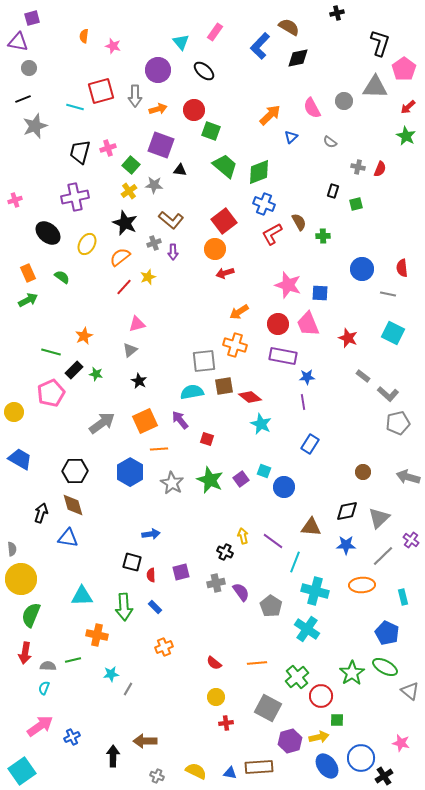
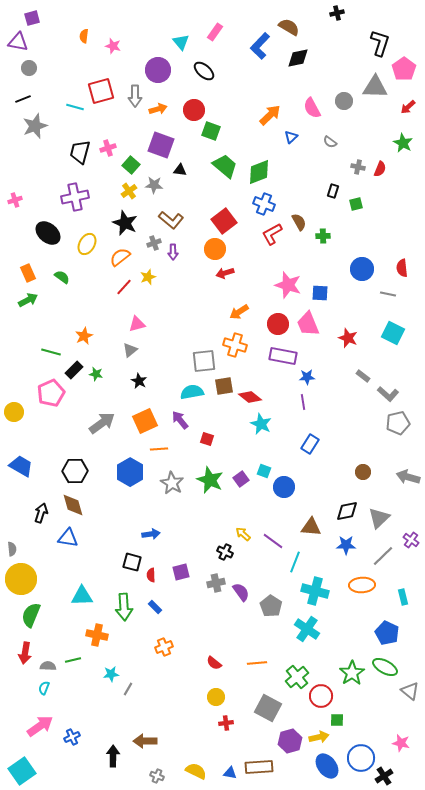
green star at (406, 136): moved 3 px left, 7 px down
blue trapezoid at (20, 459): moved 1 px right, 7 px down
yellow arrow at (243, 536): moved 2 px up; rotated 35 degrees counterclockwise
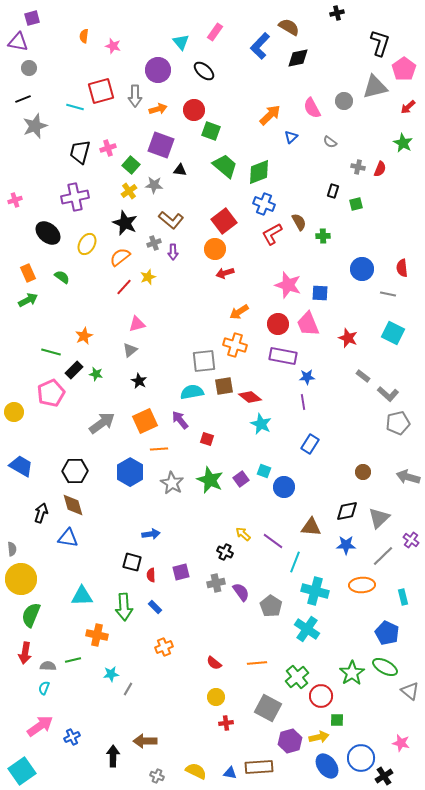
gray triangle at (375, 87): rotated 16 degrees counterclockwise
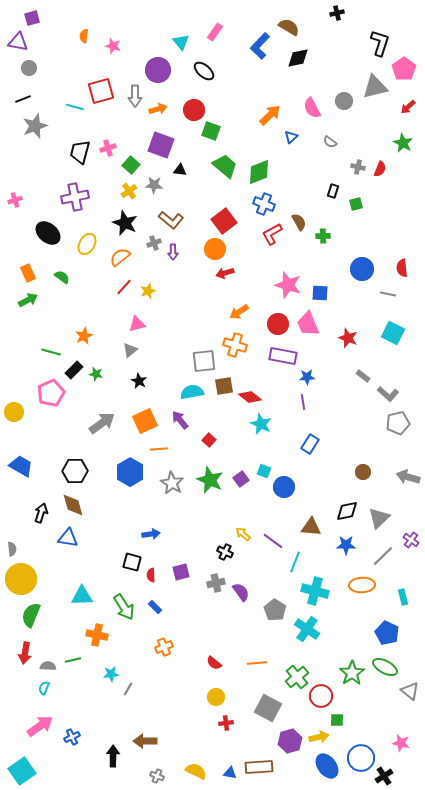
yellow star at (148, 277): moved 14 px down
red square at (207, 439): moved 2 px right, 1 px down; rotated 24 degrees clockwise
gray pentagon at (271, 606): moved 4 px right, 4 px down
green arrow at (124, 607): rotated 28 degrees counterclockwise
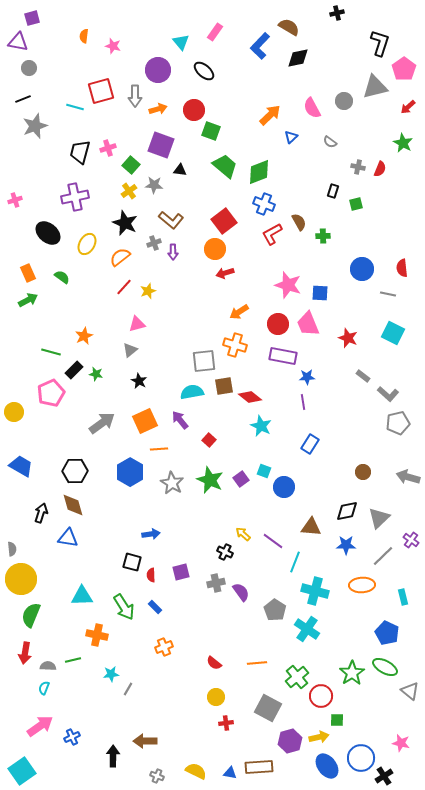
cyan star at (261, 424): moved 2 px down
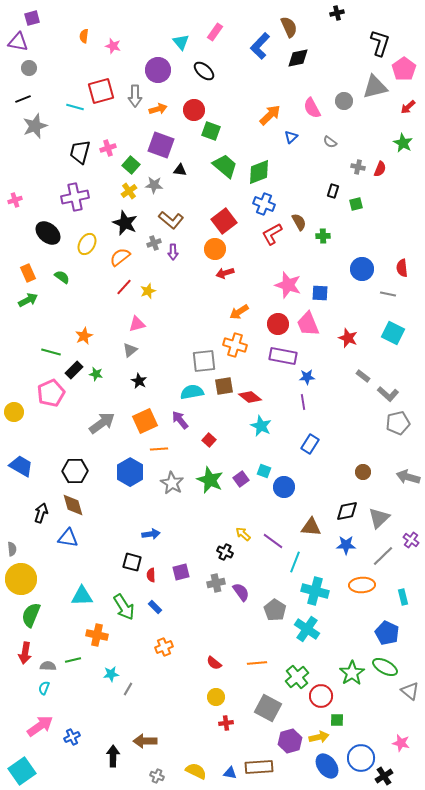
brown semicircle at (289, 27): rotated 35 degrees clockwise
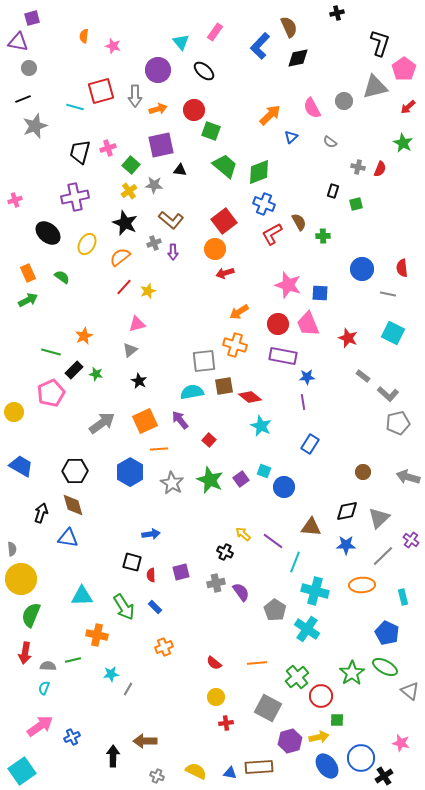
purple square at (161, 145): rotated 32 degrees counterclockwise
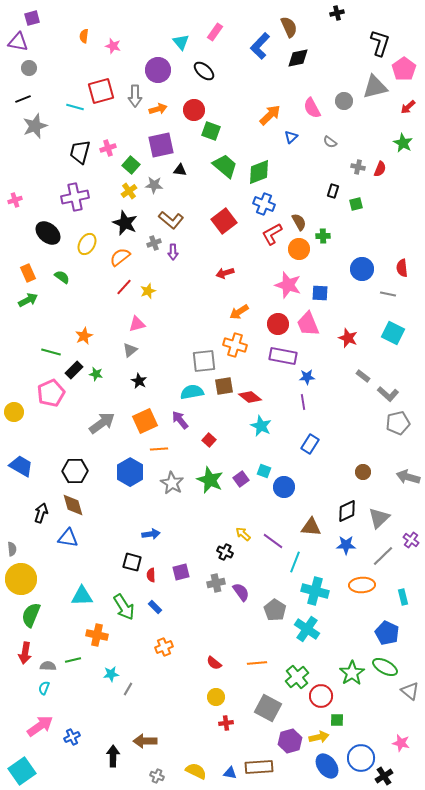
orange circle at (215, 249): moved 84 px right
black diamond at (347, 511): rotated 15 degrees counterclockwise
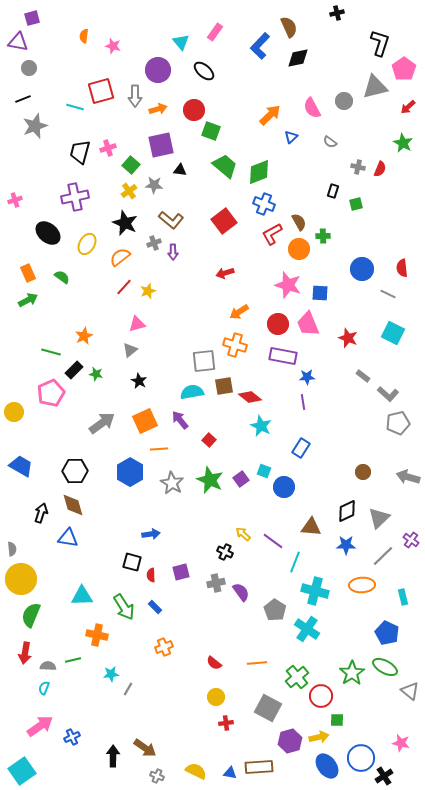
gray line at (388, 294): rotated 14 degrees clockwise
blue rectangle at (310, 444): moved 9 px left, 4 px down
brown arrow at (145, 741): moved 7 px down; rotated 145 degrees counterclockwise
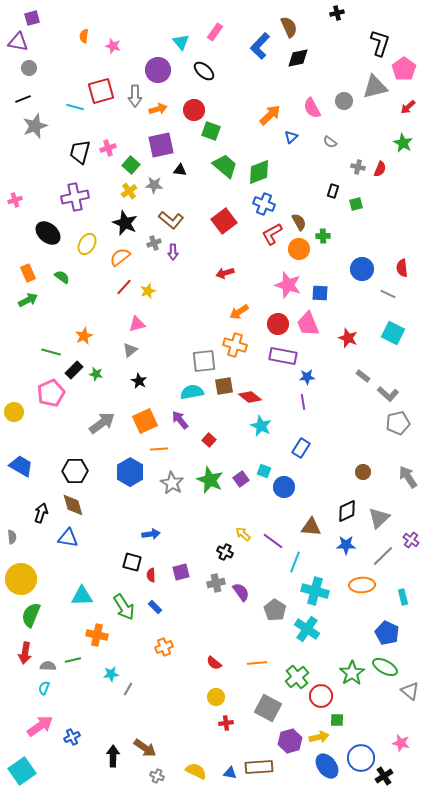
gray arrow at (408, 477): rotated 40 degrees clockwise
gray semicircle at (12, 549): moved 12 px up
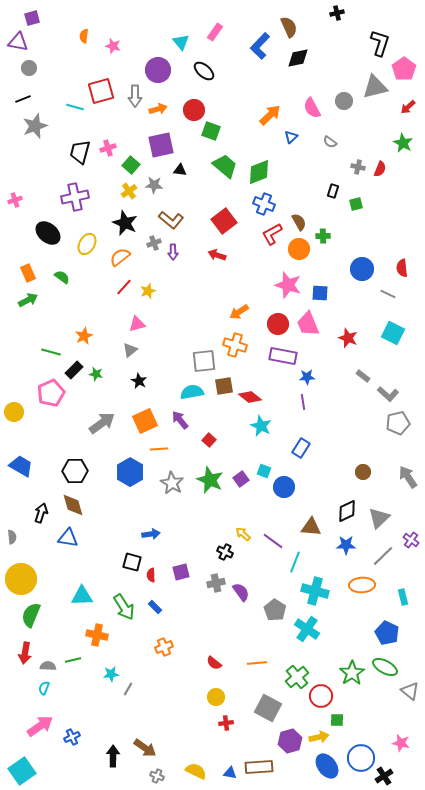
red arrow at (225, 273): moved 8 px left, 18 px up; rotated 36 degrees clockwise
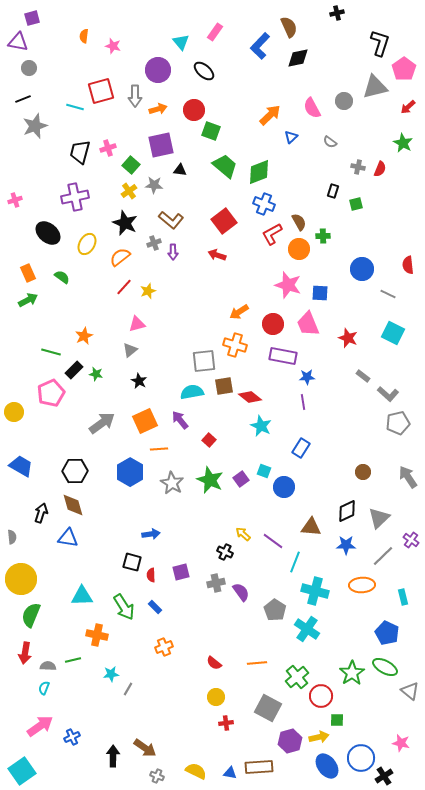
red semicircle at (402, 268): moved 6 px right, 3 px up
red circle at (278, 324): moved 5 px left
